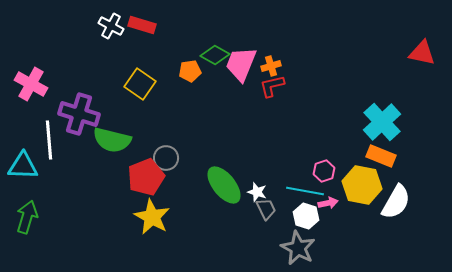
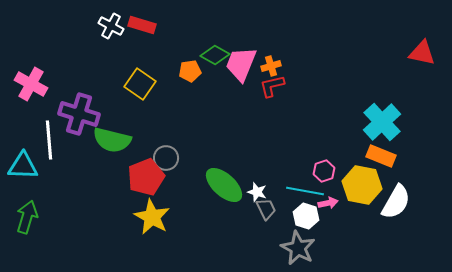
green ellipse: rotated 9 degrees counterclockwise
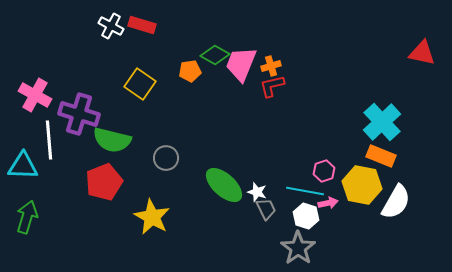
pink cross: moved 4 px right, 11 px down
red pentagon: moved 42 px left, 5 px down
gray star: rotated 8 degrees clockwise
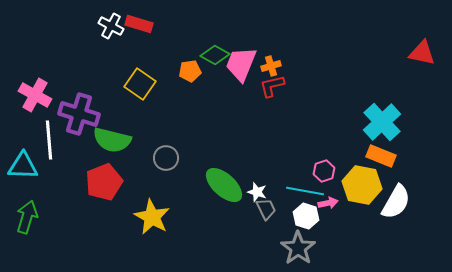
red rectangle: moved 3 px left, 1 px up
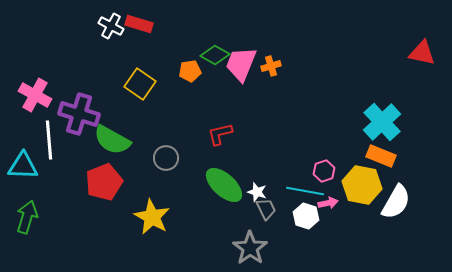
red L-shape: moved 52 px left, 48 px down
green semicircle: rotated 15 degrees clockwise
gray star: moved 48 px left
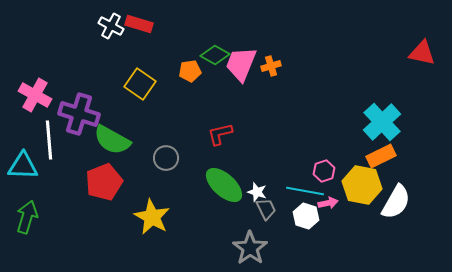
orange rectangle: rotated 48 degrees counterclockwise
